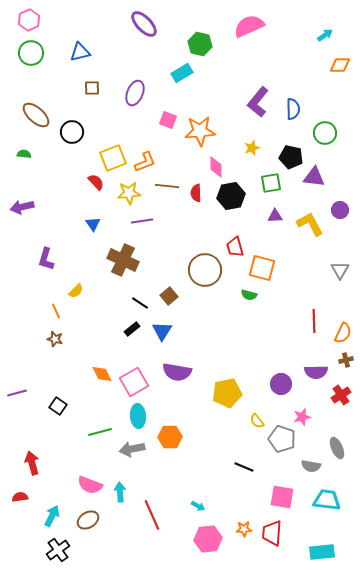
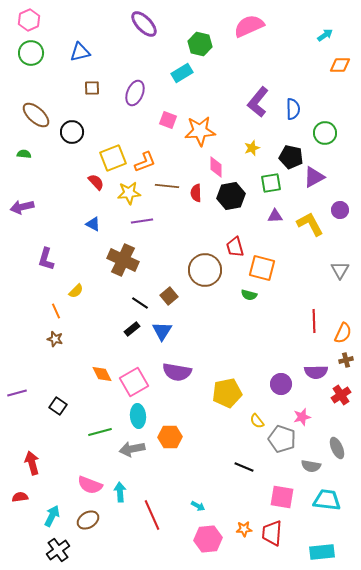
purple triangle at (314, 177): rotated 35 degrees counterclockwise
blue triangle at (93, 224): rotated 28 degrees counterclockwise
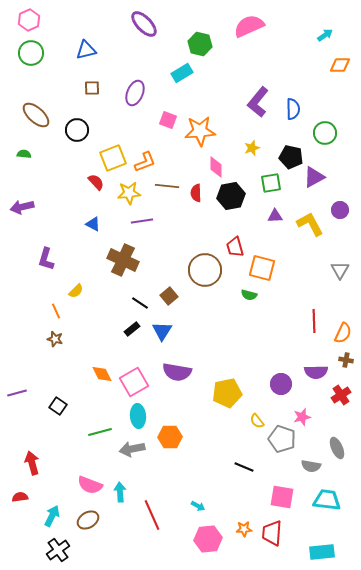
blue triangle at (80, 52): moved 6 px right, 2 px up
black circle at (72, 132): moved 5 px right, 2 px up
brown cross at (346, 360): rotated 24 degrees clockwise
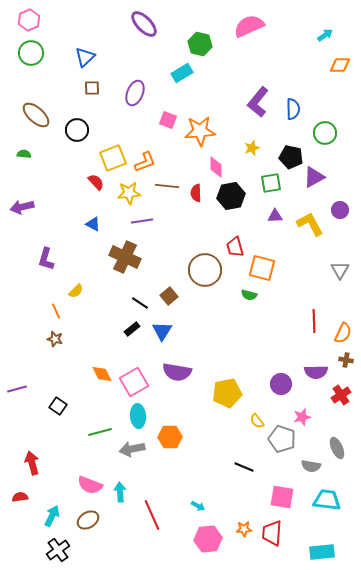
blue triangle at (86, 50): moved 1 px left, 7 px down; rotated 30 degrees counterclockwise
brown cross at (123, 260): moved 2 px right, 3 px up
purple line at (17, 393): moved 4 px up
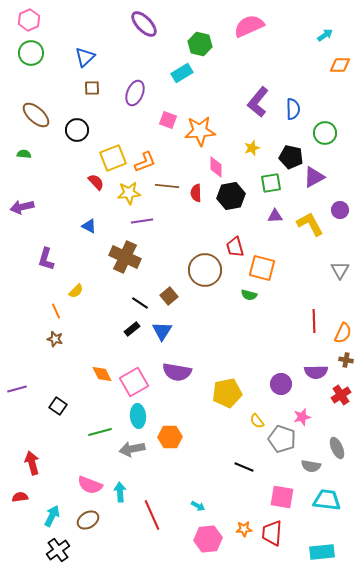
blue triangle at (93, 224): moved 4 px left, 2 px down
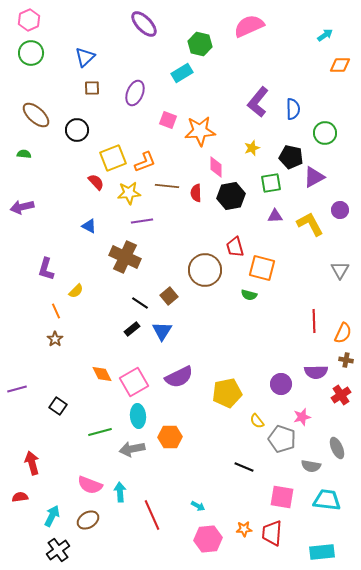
purple L-shape at (46, 259): moved 10 px down
brown star at (55, 339): rotated 21 degrees clockwise
purple semicircle at (177, 372): moved 2 px right, 5 px down; rotated 36 degrees counterclockwise
